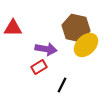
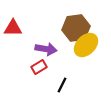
brown hexagon: rotated 20 degrees counterclockwise
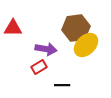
black line: rotated 63 degrees clockwise
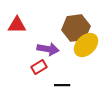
red triangle: moved 4 px right, 3 px up
purple arrow: moved 2 px right
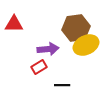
red triangle: moved 3 px left, 1 px up
yellow ellipse: rotated 20 degrees clockwise
purple arrow: rotated 15 degrees counterclockwise
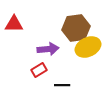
yellow ellipse: moved 2 px right, 2 px down
red rectangle: moved 3 px down
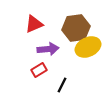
red triangle: moved 20 px right; rotated 24 degrees counterclockwise
black line: rotated 63 degrees counterclockwise
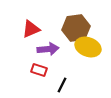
red triangle: moved 3 px left, 5 px down
yellow ellipse: rotated 45 degrees clockwise
red rectangle: rotated 49 degrees clockwise
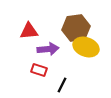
red triangle: moved 2 px left, 2 px down; rotated 18 degrees clockwise
yellow ellipse: moved 2 px left
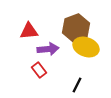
brown hexagon: rotated 12 degrees counterclockwise
red rectangle: rotated 35 degrees clockwise
black line: moved 15 px right
